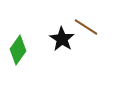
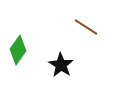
black star: moved 1 px left, 26 px down
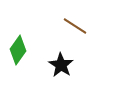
brown line: moved 11 px left, 1 px up
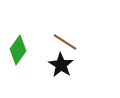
brown line: moved 10 px left, 16 px down
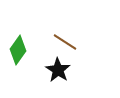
black star: moved 3 px left, 5 px down
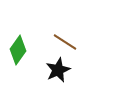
black star: rotated 15 degrees clockwise
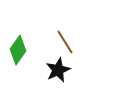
brown line: rotated 25 degrees clockwise
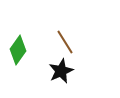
black star: moved 3 px right, 1 px down
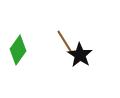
black star: moved 19 px right, 16 px up; rotated 15 degrees counterclockwise
